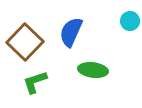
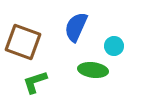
cyan circle: moved 16 px left, 25 px down
blue semicircle: moved 5 px right, 5 px up
brown square: moved 2 px left; rotated 24 degrees counterclockwise
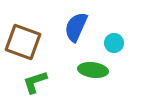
cyan circle: moved 3 px up
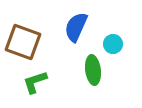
cyan circle: moved 1 px left, 1 px down
green ellipse: rotated 76 degrees clockwise
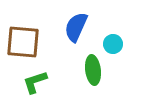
brown square: rotated 15 degrees counterclockwise
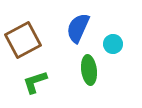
blue semicircle: moved 2 px right, 1 px down
brown square: moved 2 px up; rotated 33 degrees counterclockwise
green ellipse: moved 4 px left
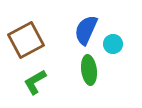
blue semicircle: moved 8 px right, 2 px down
brown square: moved 3 px right
green L-shape: rotated 12 degrees counterclockwise
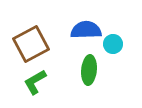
blue semicircle: rotated 64 degrees clockwise
brown square: moved 5 px right, 4 px down
green ellipse: rotated 12 degrees clockwise
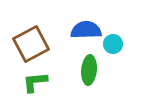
green L-shape: rotated 24 degrees clockwise
